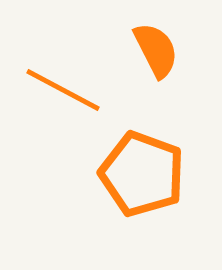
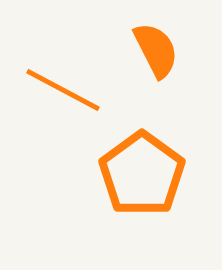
orange pentagon: rotated 16 degrees clockwise
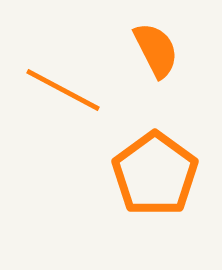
orange pentagon: moved 13 px right
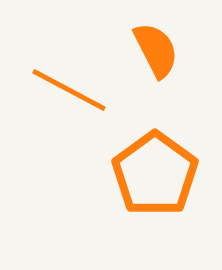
orange line: moved 6 px right
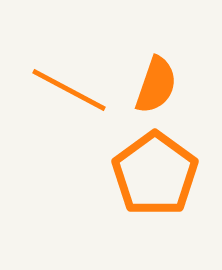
orange semicircle: moved 35 px down; rotated 46 degrees clockwise
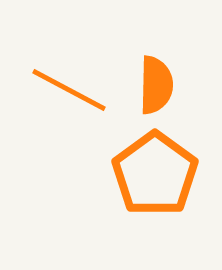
orange semicircle: rotated 18 degrees counterclockwise
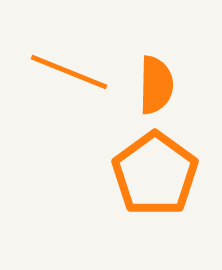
orange line: moved 18 px up; rotated 6 degrees counterclockwise
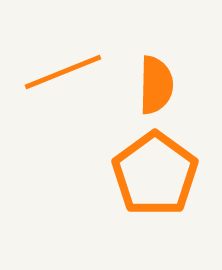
orange line: moved 6 px left; rotated 44 degrees counterclockwise
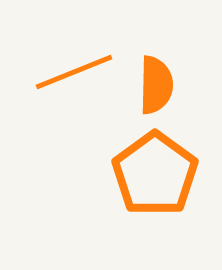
orange line: moved 11 px right
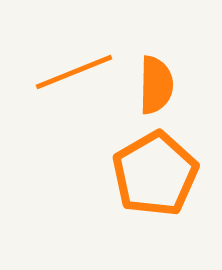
orange pentagon: rotated 6 degrees clockwise
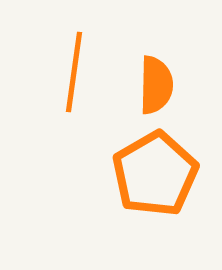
orange line: rotated 60 degrees counterclockwise
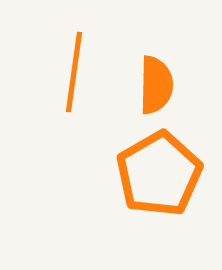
orange pentagon: moved 4 px right
